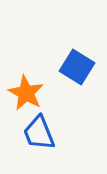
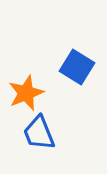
orange star: rotated 21 degrees clockwise
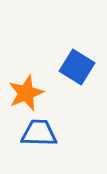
blue trapezoid: rotated 114 degrees clockwise
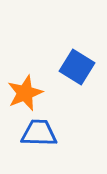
orange star: moved 1 px left
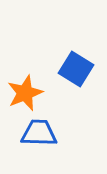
blue square: moved 1 px left, 2 px down
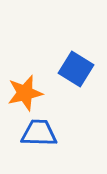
orange star: rotated 9 degrees clockwise
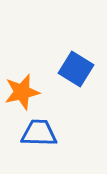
orange star: moved 3 px left, 1 px up
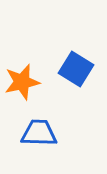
orange star: moved 10 px up
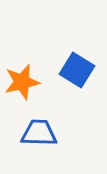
blue square: moved 1 px right, 1 px down
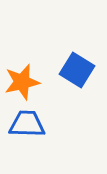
blue trapezoid: moved 12 px left, 9 px up
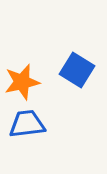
blue trapezoid: rotated 9 degrees counterclockwise
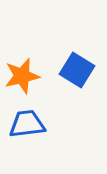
orange star: moved 6 px up
